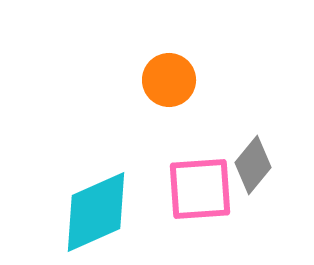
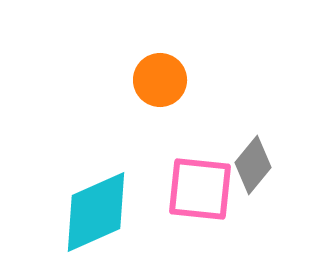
orange circle: moved 9 px left
pink square: rotated 10 degrees clockwise
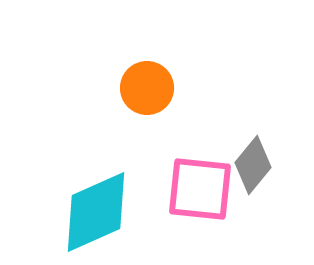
orange circle: moved 13 px left, 8 px down
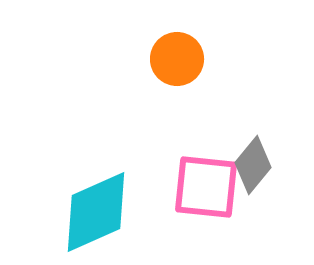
orange circle: moved 30 px right, 29 px up
pink square: moved 6 px right, 2 px up
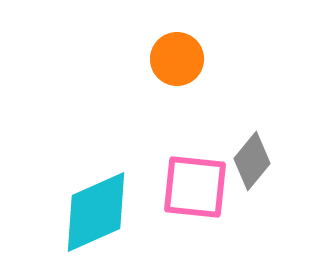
gray diamond: moved 1 px left, 4 px up
pink square: moved 11 px left
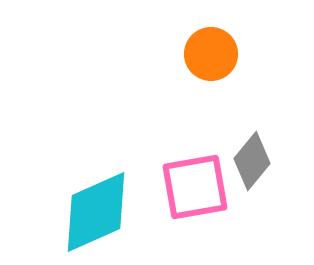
orange circle: moved 34 px right, 5 px up
pink square: rotated 16 degrees counterclockwise
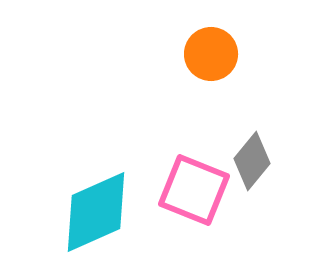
pink square: moved 1 px left, 3 px down; rotated 32 degrees clockwise
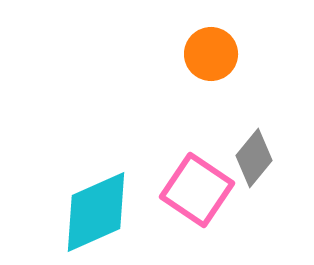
gray diamond: moved 2 px right, 3 px up
pink square: moved 3 px right; rotated 12 degrees clockwise
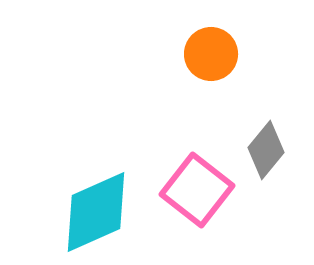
gray diamond: moved 12 px right, 8 px up
pink square: rotated 4 degrees clockwise
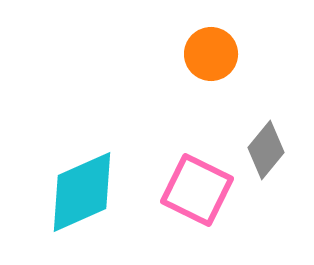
pink square: rotated 12 degrees counterclockwise
cyan diamond: moved 14 px left, 20 px up
